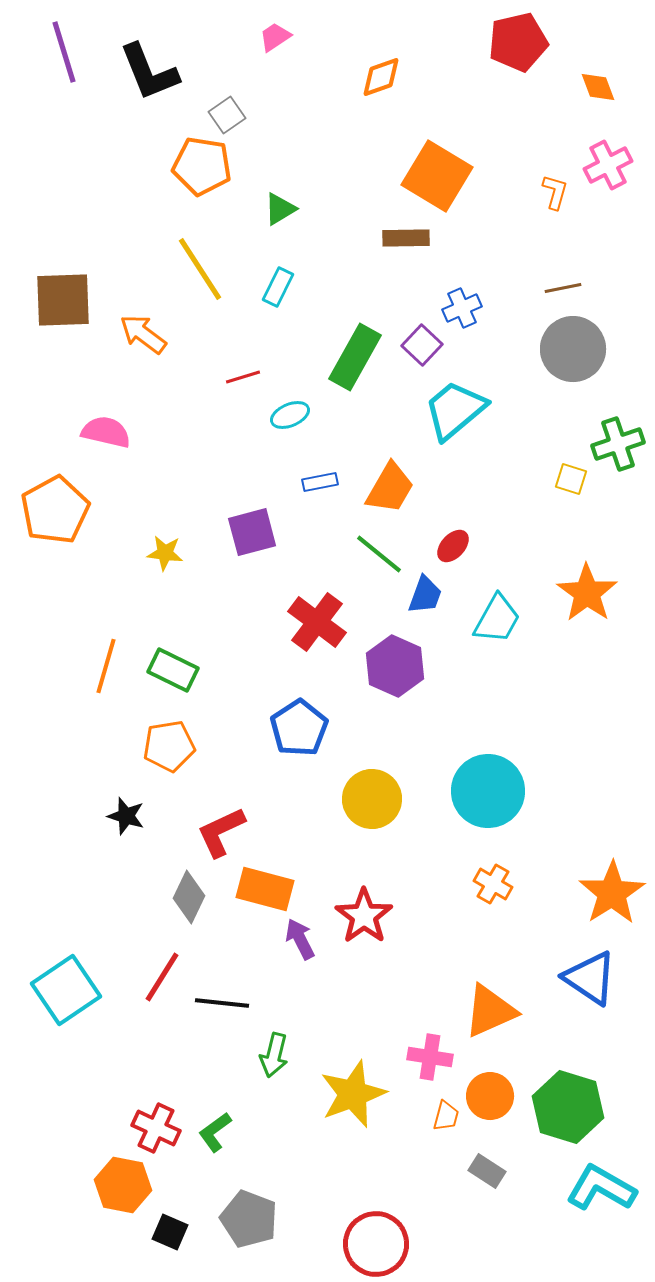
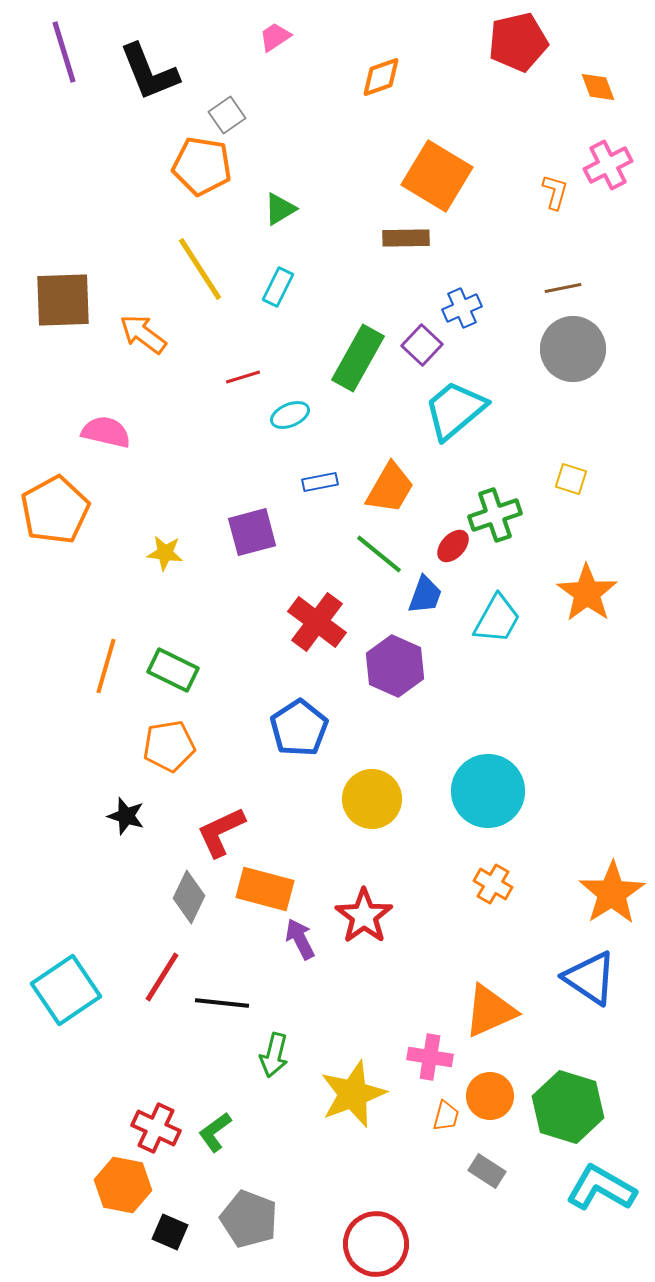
green rectangle at (355, 357): moved 3 px right, 1 px down
green cross at (618, 444): moved 123 px left, 71 px down
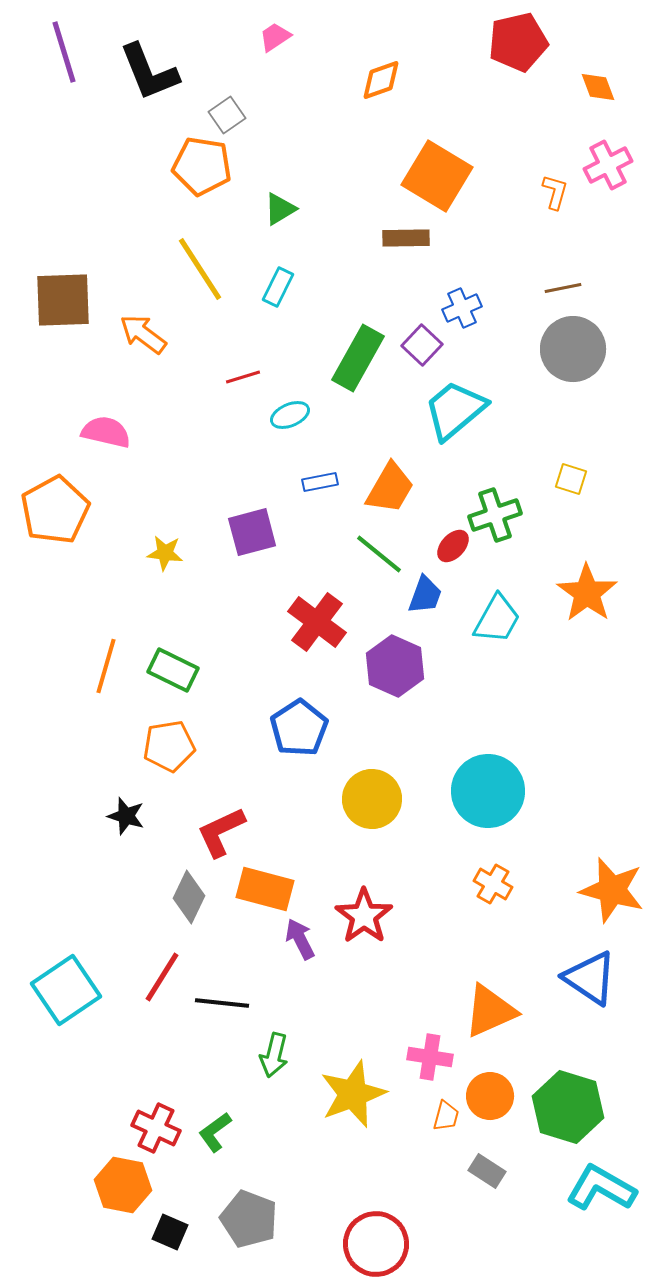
orange diamond at (381, 77): moved 3 px down
orange star at (612, 893): moved 3 px up; rotated 24 degrees counterclockwise
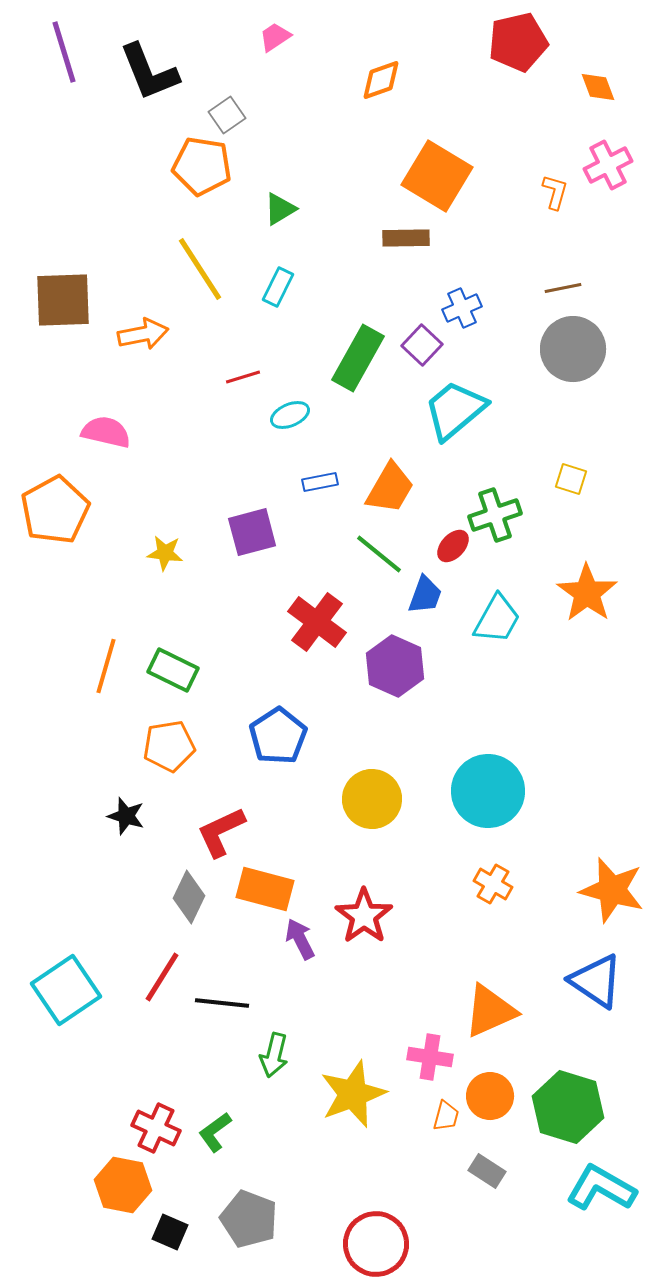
orange arrow at (143, 334): rotated 132 degrees clockwise
blue pentagon at (299, 728): moved 21 px left, 8 px down
blue triangle at (590, 978): moved 6 px right, 3 px down
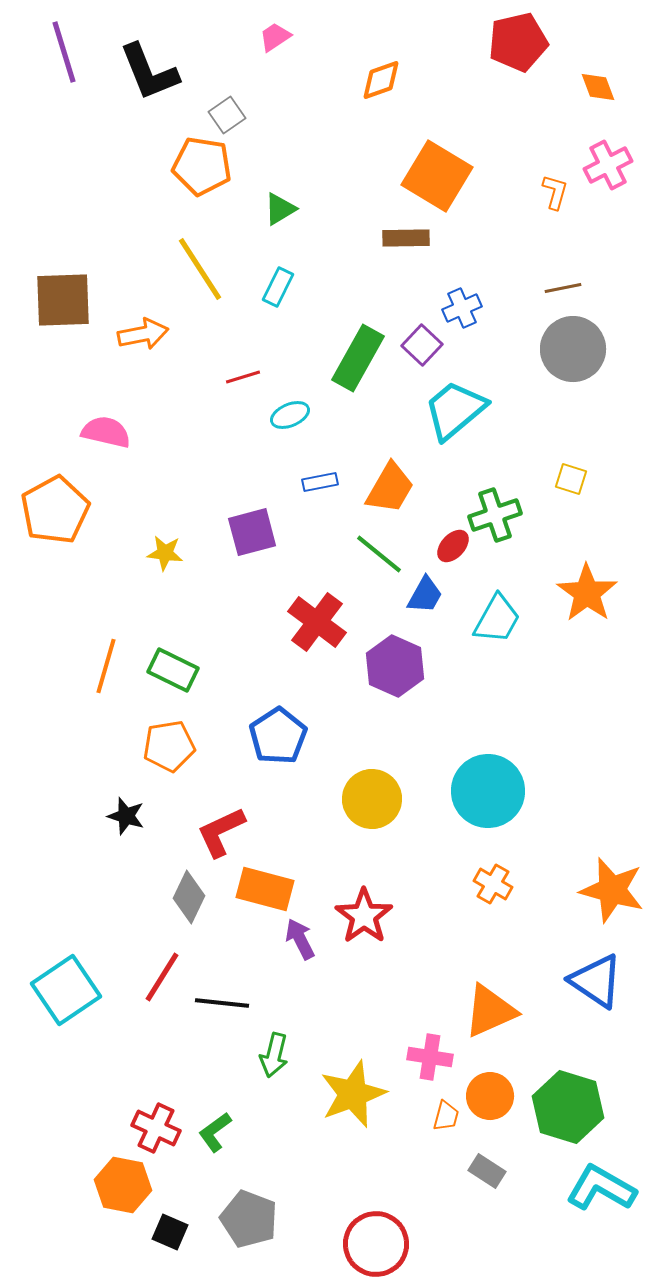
blue trapezoid at (425, 595): rotated 9 degrees clockwise
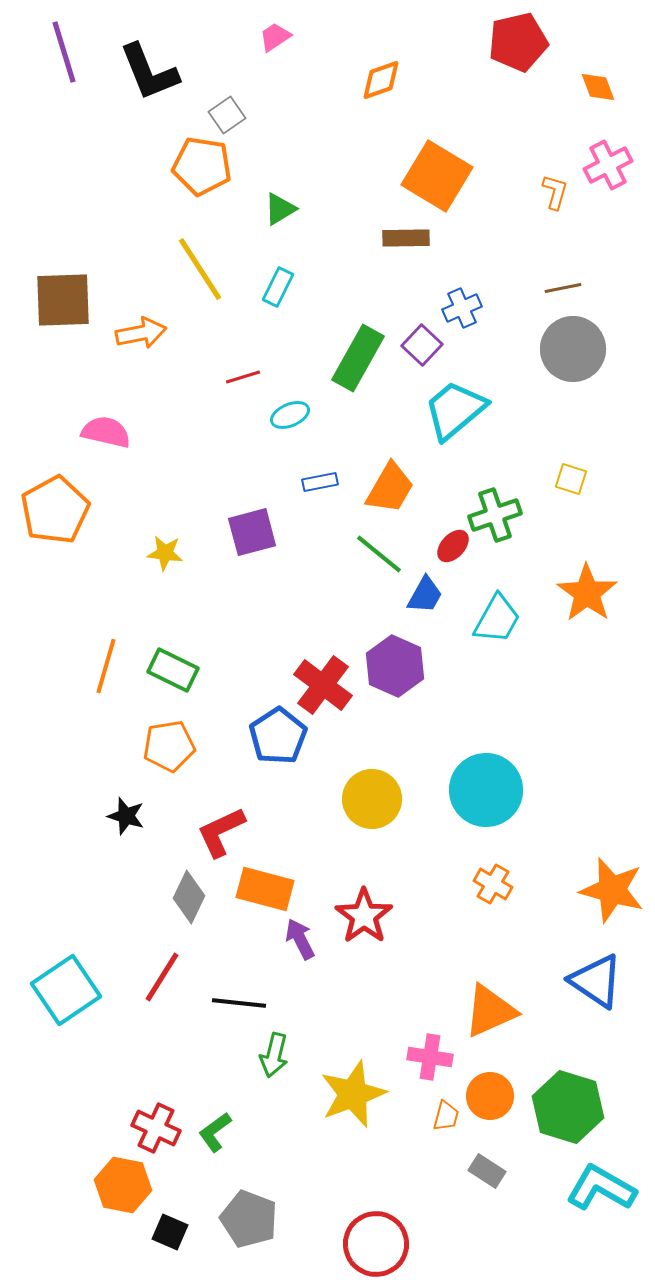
orange arrow at (143, 334): moved 2 px left, 1 px up
red cross at (317, 622): moved 6 px right, 63 px down
cyan circle at (488, 791): moved 2 px left, 1 px up
black line at (222, 1003): moved 17 px right
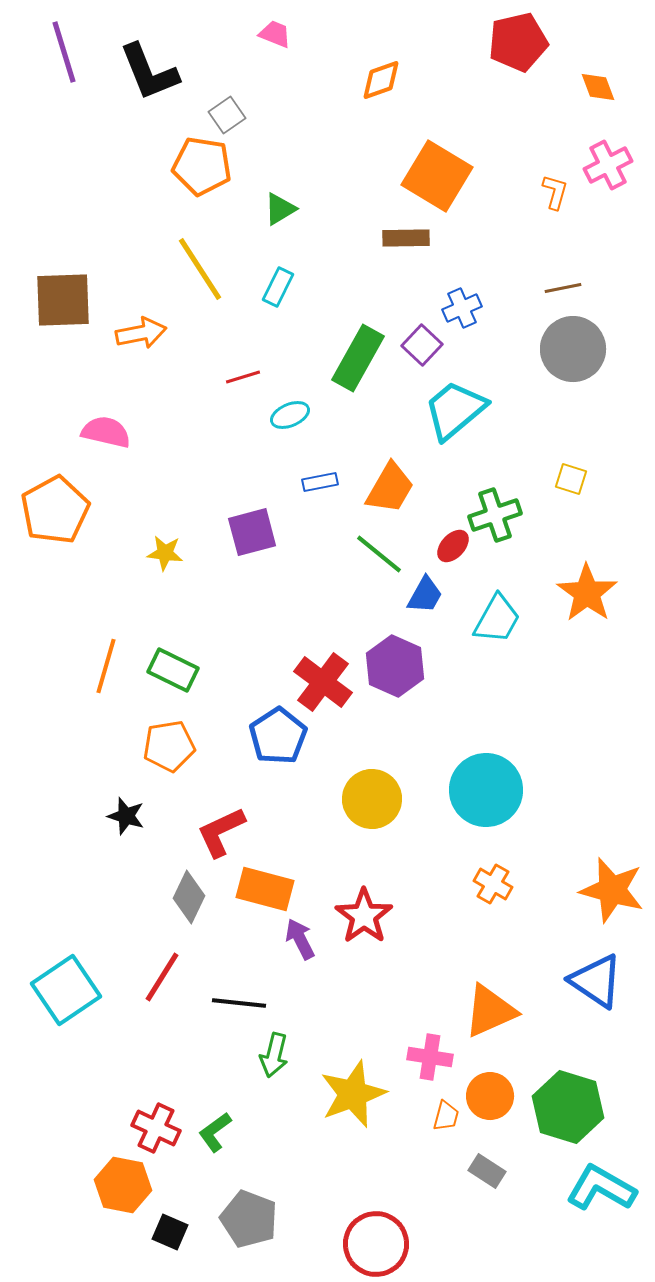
pink trapezoid at (275, 37): moved 3 px up; rotated 56 degrees clockwise
red cross at (323, 685): moved 3 px up
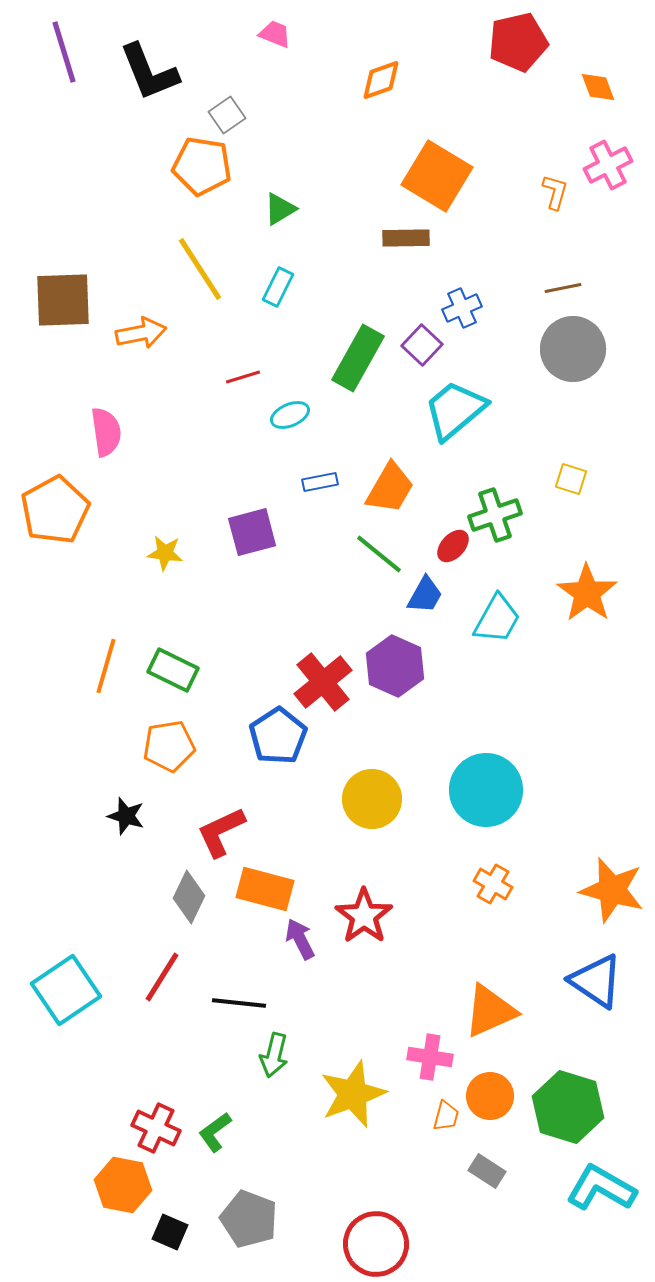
pink semicircle at (106, 432): rotated 69 degrees clockwise
red cross at (323, 682): rotated 14 degrees clockwise
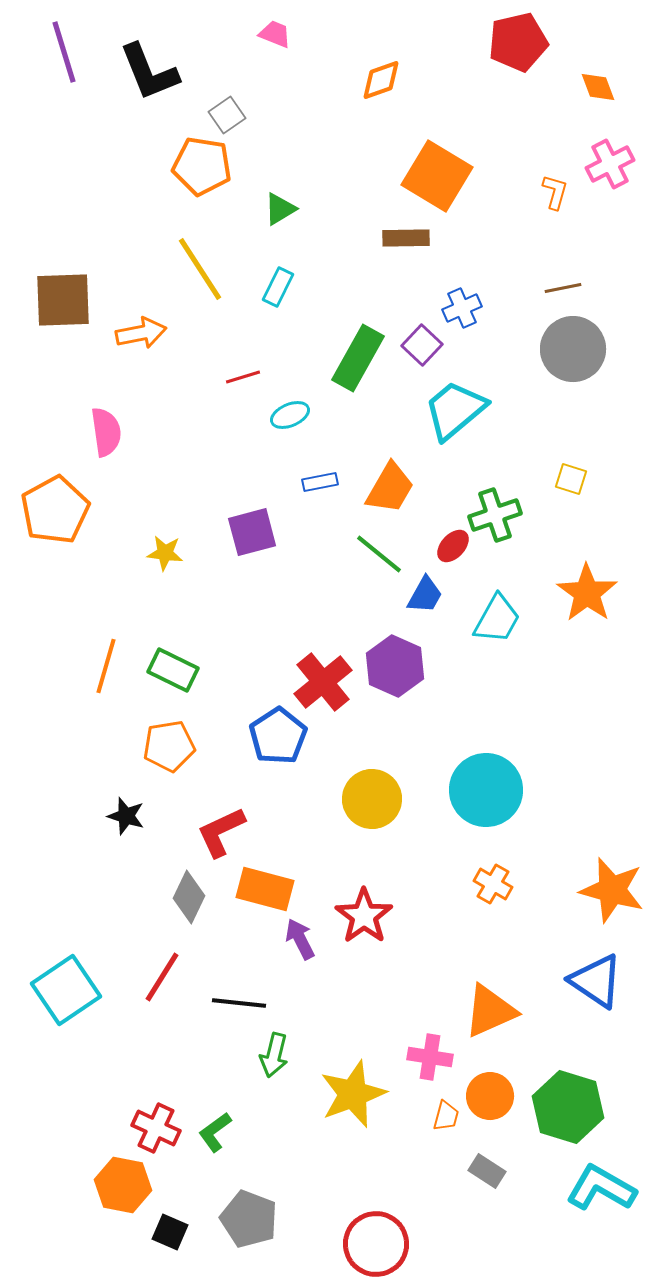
pink cross at (608, 165): moved 2 px right, 1 px up
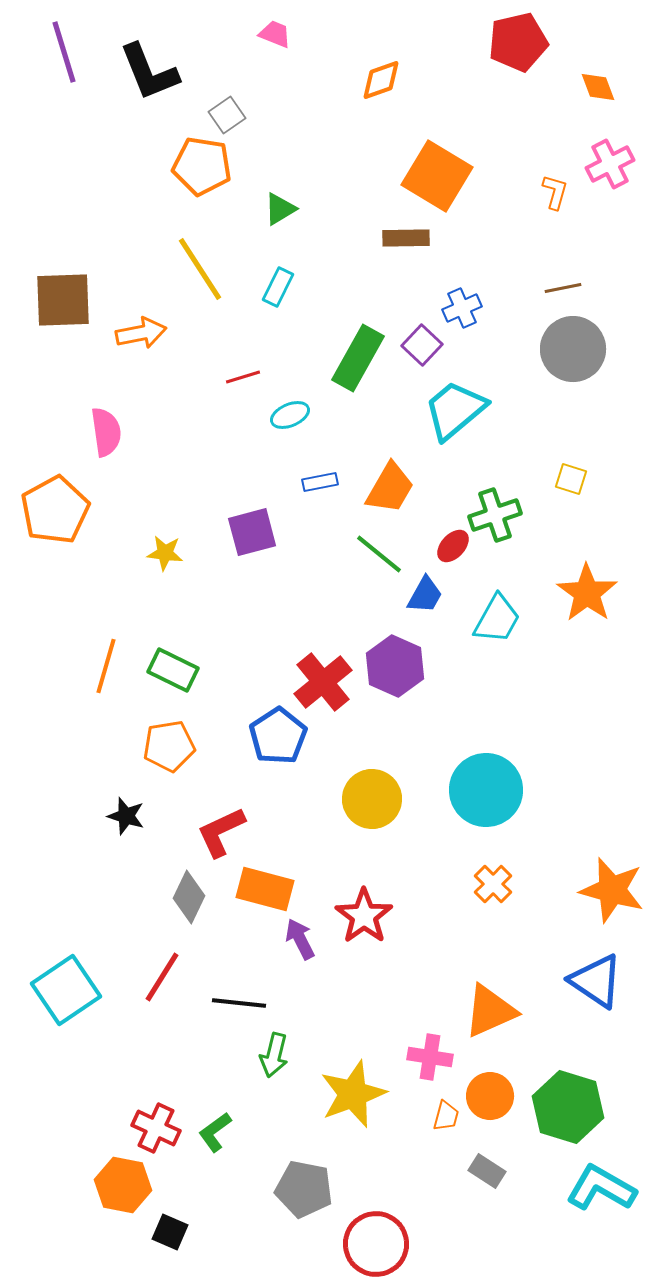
orange cross at (493, 884): rotated 15 degrees clockwise
gray pentagon at (249, 1219): moved 55 px right, 30 px up; rotated 10 degrees counterclockwise
